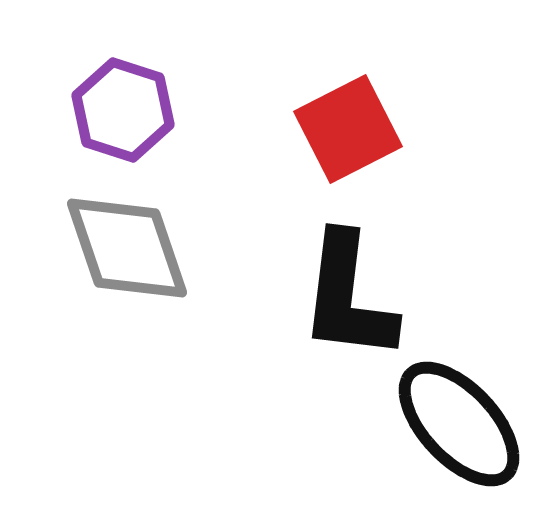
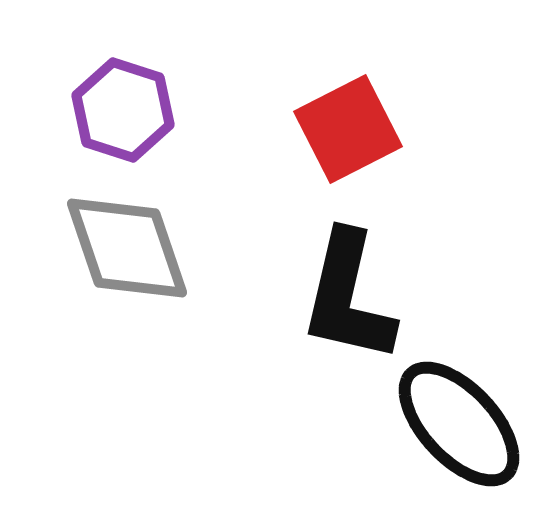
black L-shape: rotated 6 degrees clockwise
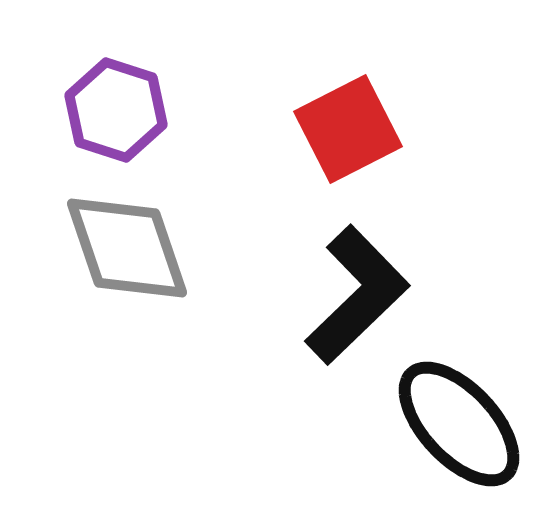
purple hexagon: moved 7 px left
black L-shape: moved 9 px right, 2 px up; rotated 147 degrees counterclockwise
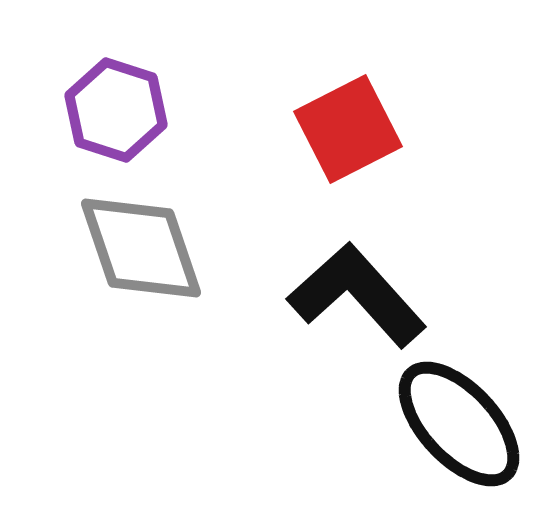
gray diamond: moved 14 px right
black L-shape: rotated 88 degrees counterclockwise
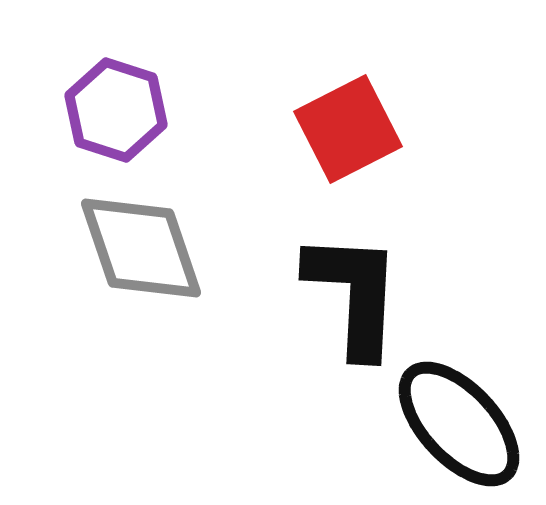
black L-shape: moved 3 px left, 1 px up; rotated 45 degrees clockwise
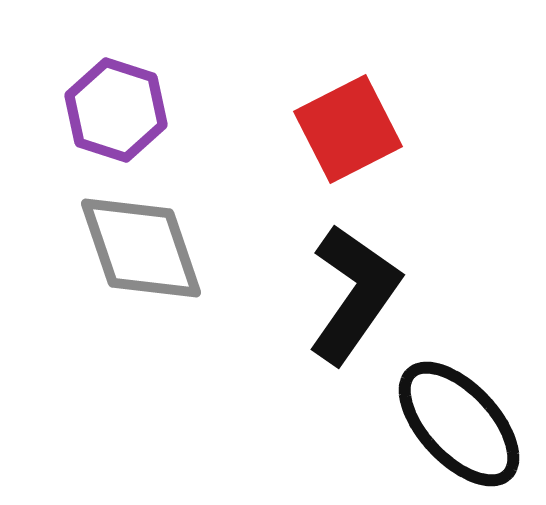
black L-shape: rotated 32 degrees clockwise
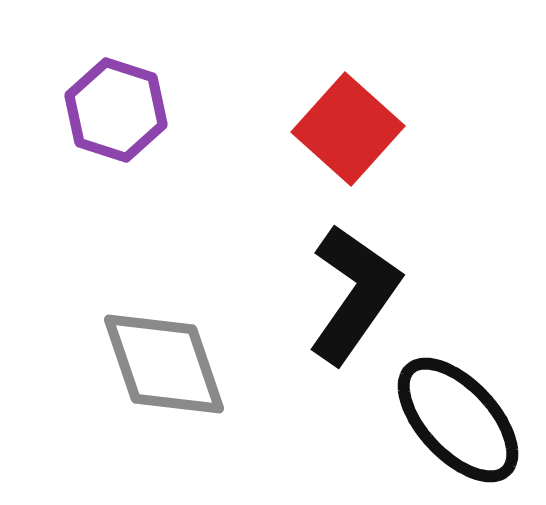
red square: rotated 21 degrees counterclockwise
gray diamond: moved 23 px right, 116 px down
black ellipse: moved 1 px left, 4 px up
